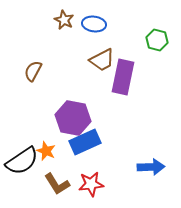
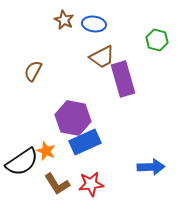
brown trapezoid: moved 3 px up
purple rectangle: moved 2 px down; rotated 28 degrees counterclockwise
black semicircle: moved 1 px down
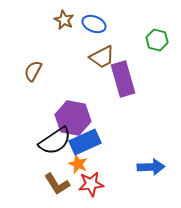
blue ellipse: rotated 15 degrees clockwise
orange star: moved 32 px right, 13 px down
black semicircle: moved 33 px right, 21 px up
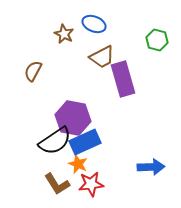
brown star: moved 14 px down
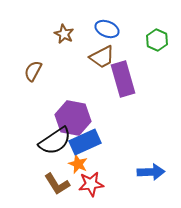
blue ellipse: moved 13 px right, 5 px down
green hexagon: rotated 10 degrees clockwise
blue arrow: moved 5 px down
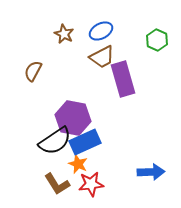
blue ellipse: moved 6 px left, 2 px down; rotated 50 degrees counterclockwise
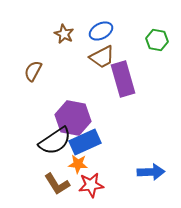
green hexagon: rotated 15 degrees counterclockwise
orange star: rotated 18 degrees counterclockwise
red star: moved 1 px down
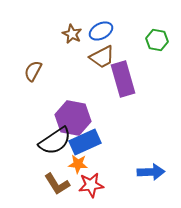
brown star: moved 8 px right
